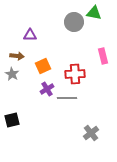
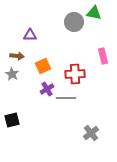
gray line: moved 1 px left
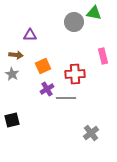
brown arrow: moved 1 px left, 1 px up
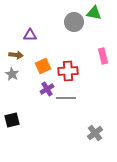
red cross: moved 7 px left, 3 px up
gray cross: moved 4 px right
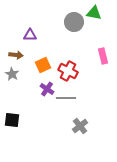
orange square: moved 1 px up
red cross: rotated 30 degrees clockwise
purple cross: rotated 24 degrees counterclockwise
black square: rotated 21 degrees clockwise
gray cross: moved 15 px left, 7 px up
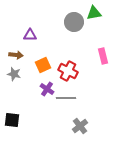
green triangle: rotated 21 degrees counterclockwise
gray star: moved 2 px right; rotated 16 degrees counterclockwise
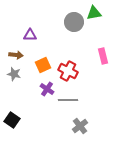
gray line: moved 2 px right, 2 px down
black square: rotated 28 degrees clockwise
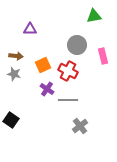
green triangle: moved 3 px down
gray circle: moved 3 px right, 23 px down
purple triangle: moved 6 px up
brown arrow: moved 1 px down
black square: moved 1 px left
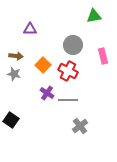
gray circle: moved 4 px left
orange square: rotated 21 degrees counterclockwise
purple cross: moved 4 px down
